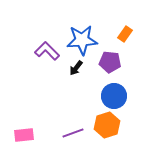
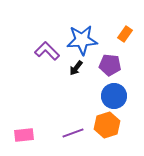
purple pentagon: moved 3 px down
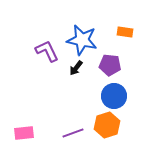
orange rectangle: moved 2 px up; rotated 63 degrees clockwise
blue star: rotated 16 degrees clockwise
purple L-shape: rotated 20 degrees clockwise
pink rectangle: moved 2 px up
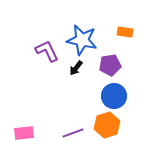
purple pentagon: rotated 15 degrees counterclockwise
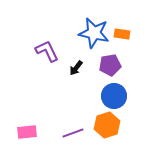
orange rectangle: moved 3 px left, 2 px down
blue star: moved 12 px right, 7 px up
pink rectangle: moved 3 px right, 1 px up
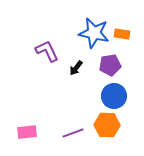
orange hexagon: rotated 20 degrees clockwise
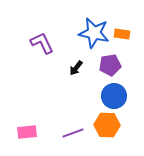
purple L-shape: moved 5 px left, 8 px up
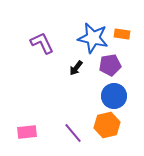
blue star: moved 1 px left, 5 px down
orange hexagon: rotated 15 degrees counterclockwise
purple line: rotated 70 degrees clockwise
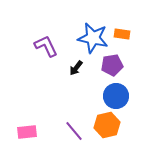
purple L-shape: moved 4 px right, 3 px down
purple pentagon: moved 2 px right
blue circle: moved 2 px right
purple line: moved 1 px right, 2 px up
